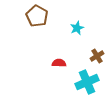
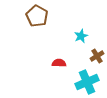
cyan star: moved 4 px right, 8 px down
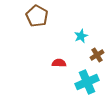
brown cross: moved 1 px up
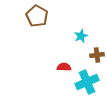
brown cross: rotated 24 degrees clockwise
red semicircle: moved 5 px right, 4 px down
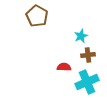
brown cross: moved 9 px left
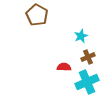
brown pentagon: moved 1 px up
brown cross: moved 2 px down; rotated 16 degrees counterclockwise
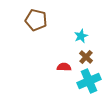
brown pentagon: moved 1 px left, 5 px down; rotated 15 degrees counterclockwise
brown cross: moved 2 px left; rotated 24 degrees counterclockwise
cyan cross: moved 2 px right, 1 px up
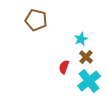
cyan star: moved 3 px down
red semicircle: rotated 72 degrees counterclockwise
cyan cross: rotated 15 degrees counterclockwise
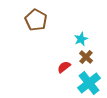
brown pentagon: rotated 15 degrees clockwise
red semicircle: rotated 32 degrees clockwise
cyan cross: moved 2 px down
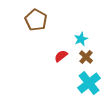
red semicircle: moved 3 px left, 11 px up
